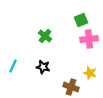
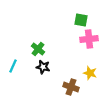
green square: rotated 32 degrees clockwise
green cross: moved 7 px left, 13 px down
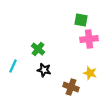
black star: moved 1 px right, 3 px down
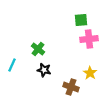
green square: rotated 16 degrees counterclockwise
cyan line: moved 1 px left, 1 px up
yellow star: rotated 16 degrees clockwise
